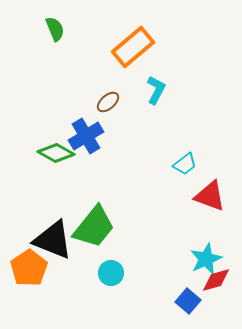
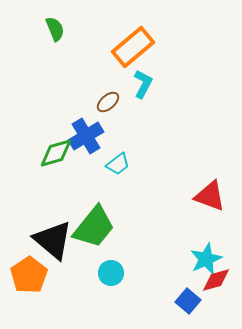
cyan L-shape: moved 13 px left, 6 px up
green diamond: rotated 45 degrees counterclockwise
cyan trapezoid: moved 67 px left
black triangle: rotated 18 degrees clockwise
orange pentagon: moved 7 px down
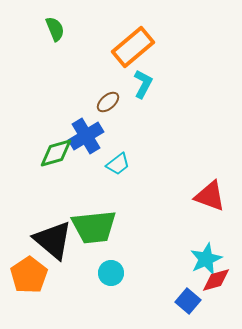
green trapezoid: rotated 45 degrees clockwise
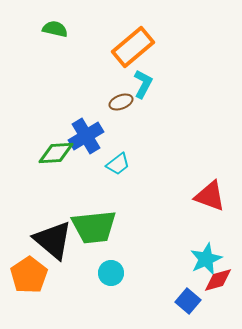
green semicircle: rotated 55 degrees counterclockwise
brown ellipse: moved 13 px right; rotated 20 degrees clockwise
green diamond: rotated 12 degrees clockwise
red diamond: moved 2 px right
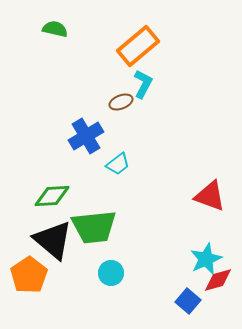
orange rectangle: moved 5 px right, 1 px up
green diamond: moved 4 px left, 43 px down
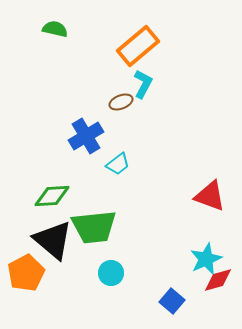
orange pentagon: moved 3 px left, 2 px up; rotated 6 degrees clockwise
blue square: moved 16 px left
